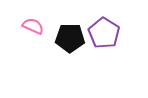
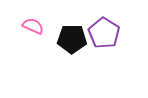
black pentagon: moved 2 px right, 1 px down
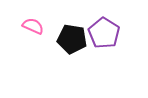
black pentagon: rotated 8 degrees clockwise
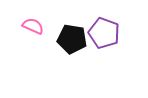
purple pentagon: rotated 12 degrees counterclockwise
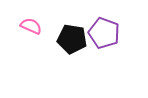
pink semicircle: moved 2 px left
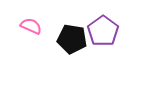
purple pentagon: moved 1 px left, 2 px up; rotated 16 degrees clockwise
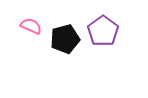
black pentagon: moved 7 px left; rotated 24 degrees counterclockwise
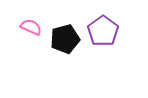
pink semicircle: moved 1 px down
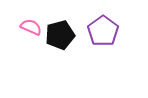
black pentagon: moved 5 px left, 4 px up
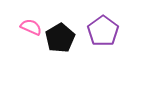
black pentagon: moved 3 px down; rotated 16 degrees counterclockwise
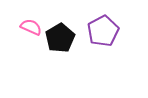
purple pentagon: rotated 8 degrees clockwise
